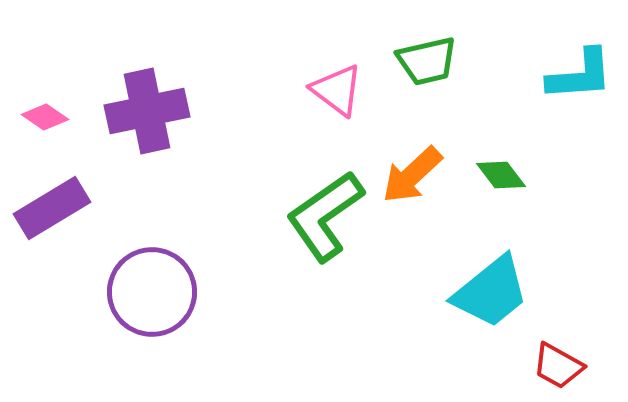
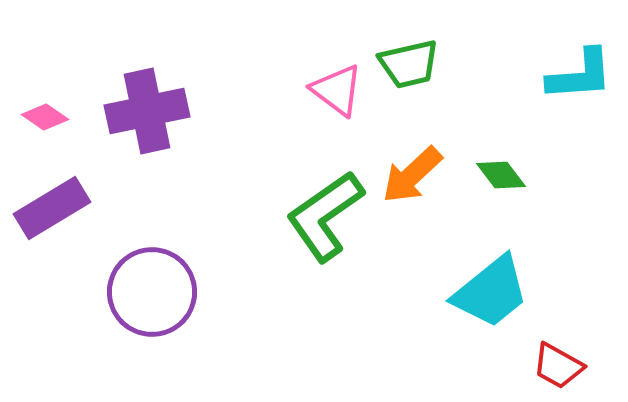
green trapezoid: moved 18 px left, 3 px down
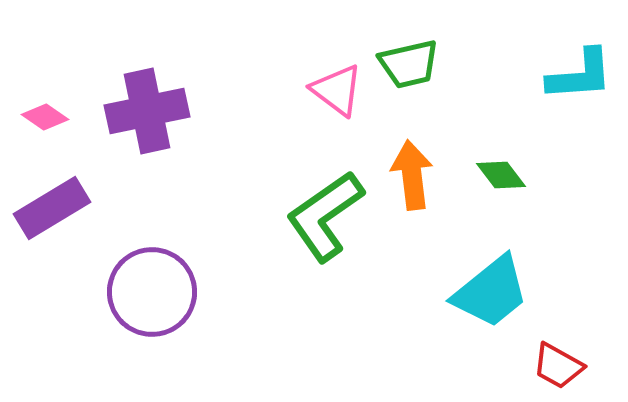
orange arrow: rotated 126 degrees clockwise
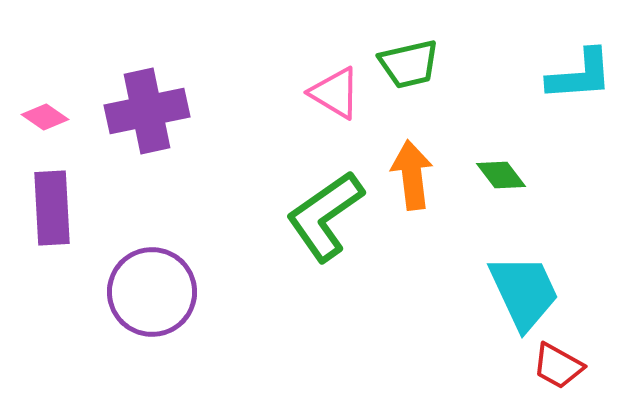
pink triangle: moved 2 px left, 3 px down; rotated 6 degrees counterclockwise
purple rectangle: rotated 62 degrees counterclockwise
cyan trapezoid: moved 33 px right; rotated 76 degrees counterclockwise
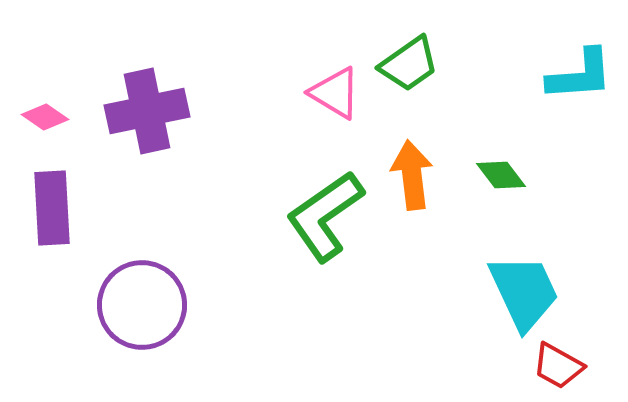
green trapezoid: rotated 22 degrees counterclockwise
purple circle: moved 10 px left, 13 px down
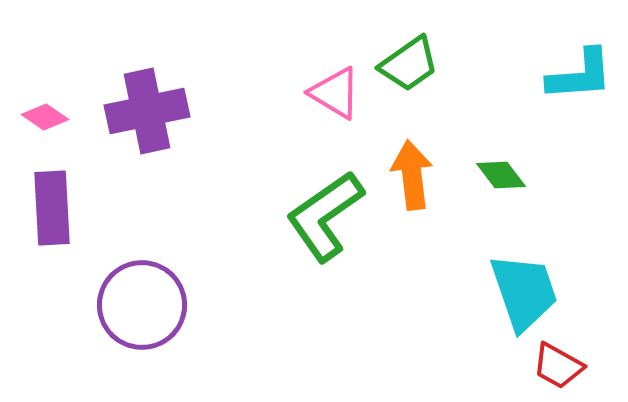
cyan trapezoid: rotated 6 degrees clockwise
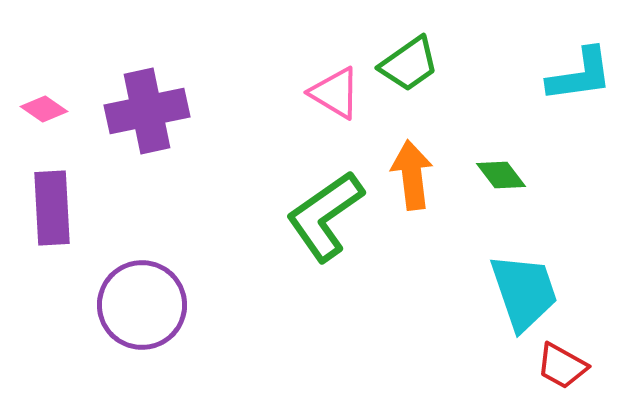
cyan L-shape: rotated 4 degrees counterclockwise
pink diamond: moved 1 px left, 8 px up
red trapezoid: moved 4 px right
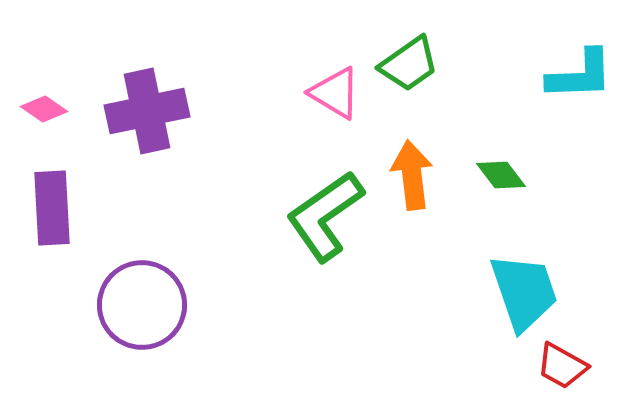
cyan L-shape: rotated 6 degrees clockwise
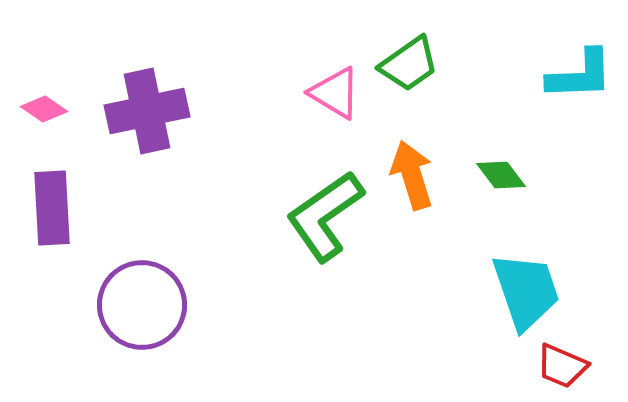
orange arrow: rotated 10 degrees counterclockwise
cyan trapezoid: moved 2 px right, 1 px up
red trapezoid: rotated 6 degrees counterclockwise
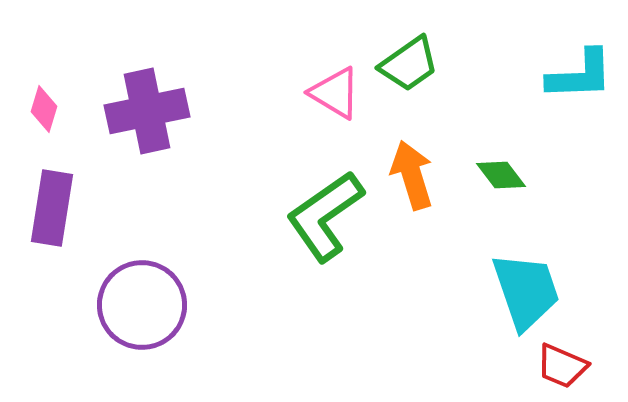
pink diamond: rotated 72 degrees clockwise
purple rectangle: rotated 12 degrees clockwise
